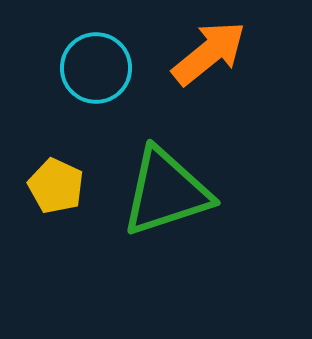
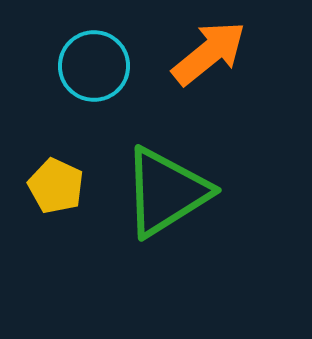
cyan circle: moved 2 px left, 2 px up
green triangle: rotated 14 degrees counterclockwise
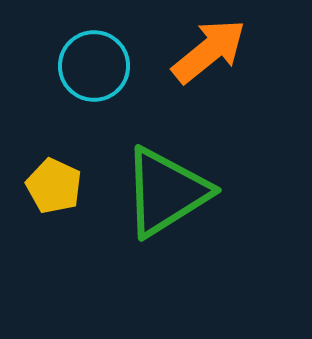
orange arrow: moved 2 px up
yellow pentagon: moved 2 px left
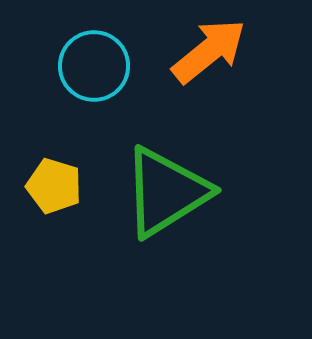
yellow pentagon: rotated 8 degrees counterclockwise
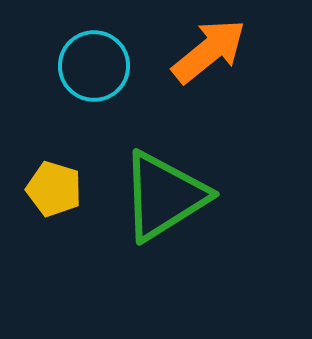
yellow pentagon: moved 3 px down
green triangle: moved 2 px left, 4 px down
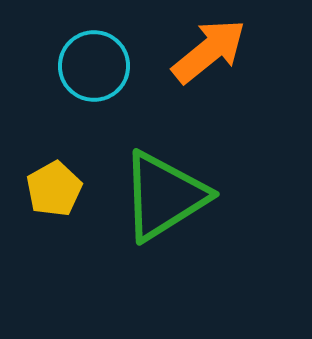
yellow pentagon: rotated 26 degrees clockwise
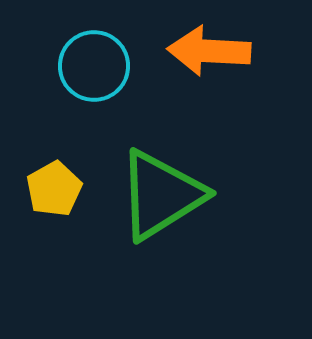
orange arrow: rotated 138 degrees counterclockwise
green triangle: moved 3 px left, 1 px up
